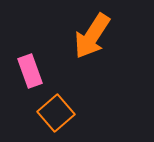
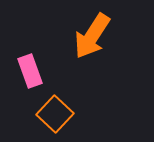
orange square: moved 1 px left, 1 px down; rotated 6 degrees counterclockwise
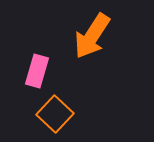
pink rectangle: moved 7 px right; rotated 36 degrees clockwise
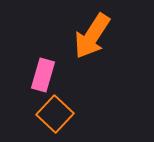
pink rectangle: moved 6 px right, 4 px down
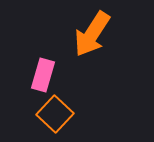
orange arrow: moved 2 px up
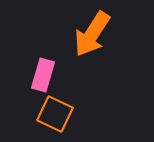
orange square: rotated 18 degrees counterclockwise
